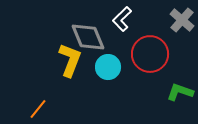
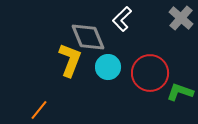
gray cross: moved 1 px left, 2 px up
red circle: moved 19 px down
orange line: moved 1 px right, 1 px down
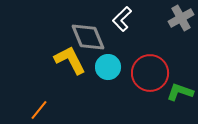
gray cross: rotated 20 degrees clockwise
yellow L-shape: rotated 48 degrees counterclockwise
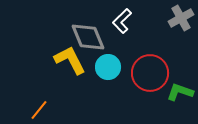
white L-shape: moved 2 px down
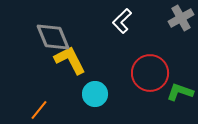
gray diamond: moved 35 px left
cyan circle: moved 13 px left, 27 px down
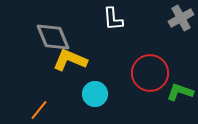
white L-shape: moved 9 px left, 2 px up; rotated 50 degrees counterclockwise
yellow L-shape: rotated 40 degrees counterclockwise
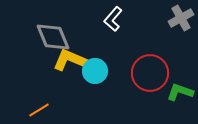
white L-shape: rotated 45 degrees clockwise
cyan circle: moved 23 px up
orange line: rotated 20 degrees clockwise
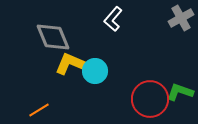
yellow L-shape: moved 2 px right, 4 px down
red circle: moved 26 px down
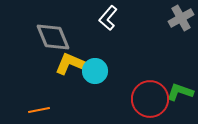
white L-shape: moved 5 px left, 1 px up
orange line: rotated 20 degrees clockwise
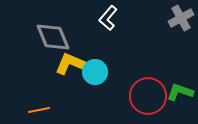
cyan circle: moved 1 px down
red circle: moved 2 px left, 3 px up
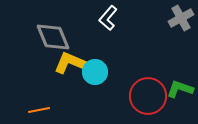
yellow L-shape: moved 1 px left, 1 px up
green L-shape: moved 3 px up
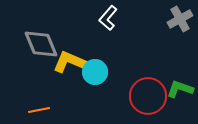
gray cross: moved 1 px left, 1 px down
gray diamond: moved 12 px left, 7 px down
yellow L-shape: moved 1 px left, 1 px up
